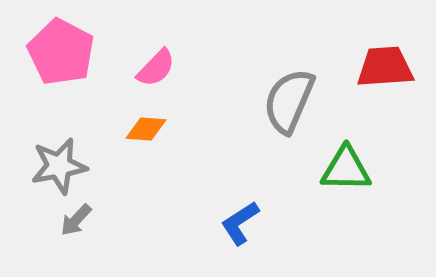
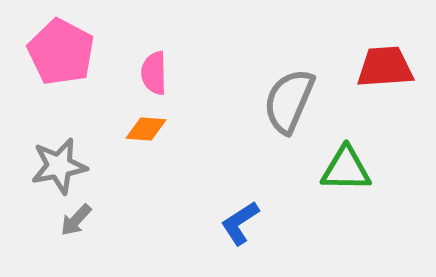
pink semicircle: moved 2 px left, 5 px down; rotated 135 degrees clockwise
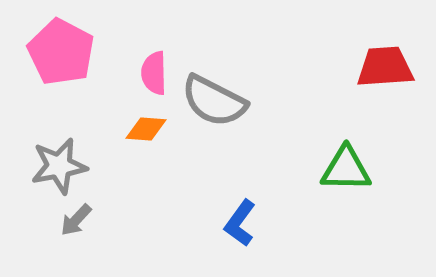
gray semicircle: moved 75 px left; rotated 86 degrees counterclockwise
blue L-shape: rotated 21 degrees counterclockwise
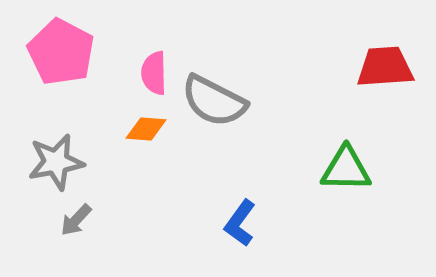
gray star: moved 3 px left, 4 px up
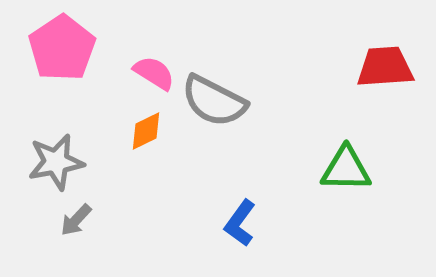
pink pentagon: moved 1 px right, 4 px up; rotated 10 degrees clockwise
pink semicircle: rotated 123 degrees clockwise
orange diamond: moved 2 px down; rotated 30 degrees counterclockwise
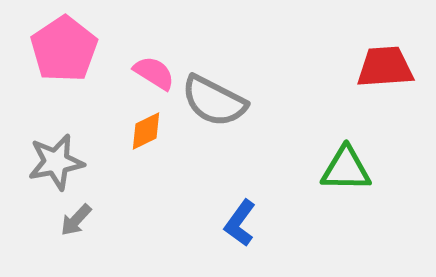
pink pentagon: moved 2 px right, 1 px down
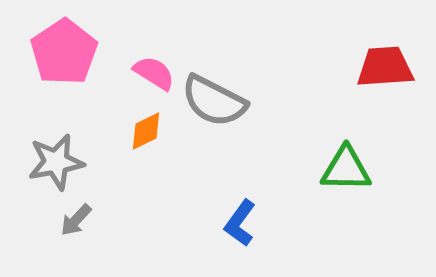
pink pentagon: moved 3 px down
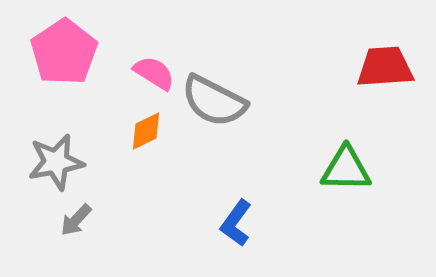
blue L-shape: moved 4 px left
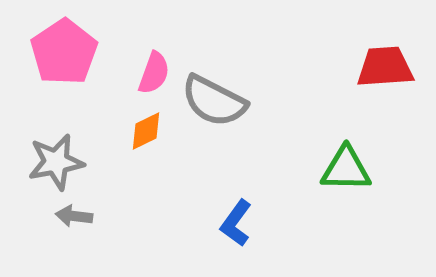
pink semicircle: rotated 78 degrees clockwise
gray arrow: moved 2 px left, 4 px up; rotated 54 degrees clockwise
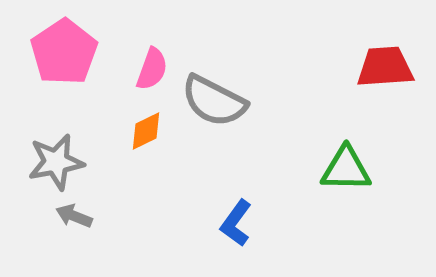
pink semicircle: moved 2 px left, 4 px up
gray arrow: rotated 15 degrees clockwise
